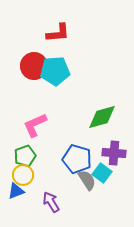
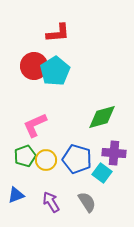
cyan pentagon: rotated 28 degrees counterclockwise
yellow circle: moved 23 px right, 15 px up
gray semicircle: moved 22 px down
blue triangle: moved 4 px down
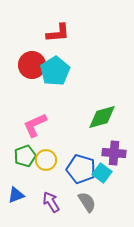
red circle: moved 2 px left, 1 px up
blue pentagon: moved 4 px right, 10 px down
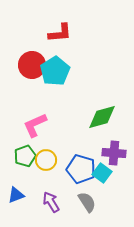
red L-shape: moved 2 px right
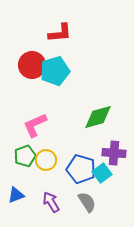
cyan pentagon: rotated 16 degrees clockwise
green diamond: moved 4 px left
cyan square: rotated 18 degrees clockwise
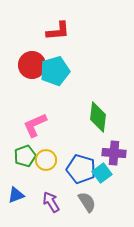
red L-shape: moved 2 px left, 2 px up
green diamond: rotated 68 degrees counterclockwise
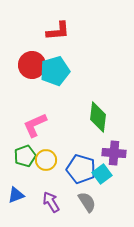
cyan square: moved 1 px down
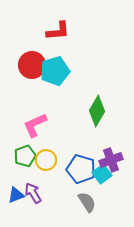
green diamond: moved 1 px left, 6 px up; rotated 24 degrees clockwise
purple cross: moved 3 px left, 7 px down; rotated 25 degrees counterclockwise
purple arrow: moved 18 px left, 9 px up
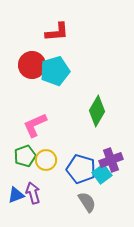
red L-shape: moved 1 px left, 1 px down
purple arrow: rotated 15 degrees clockwise
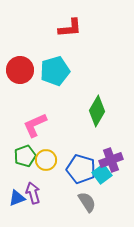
red L-shape: moved 13 px right, 4 px up
red circle: moved 12 px left, 5 px down
blue triangle: moved 1 px right, 3 px down
